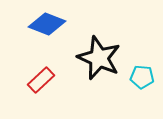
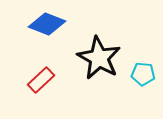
black star: rotated 6 degrees clockwise
cyan pentagon: moved 1 px right, 3 px up
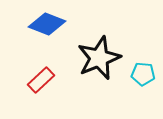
black star: rotated 21 degrees clockwise
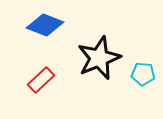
blue diamond: moved 2 px left, 1 px down
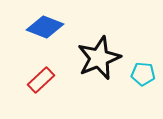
blue diamond: moved 2 px down
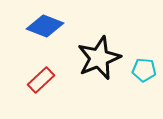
blue diamond: moved 1 px up
cyan pentagon: moved 1 px right, 4 px up
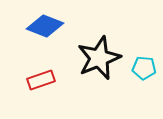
cyan pentagon: moved 2 px up
red rectangle: rotated 24 degrees clockwise
